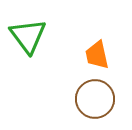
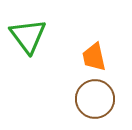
orange trapezoid: moved 3 px left, 2 px down
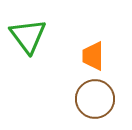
orange trapezoid: moved 1 px left, 1 px up; rotated 12 degrees clockwise
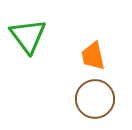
orange trapezoid: rotated 12 degrees counterclockwise
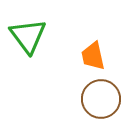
brown circle: moved 6 px right
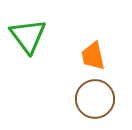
brown circle: moved 6 px left
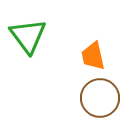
brown circle: moved 5 px right, 1 px up
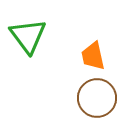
brown circle: moved 3 px left
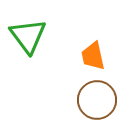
brown circle: moved 2 px down
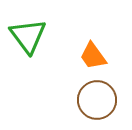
orange trapezoid: rotated 24 degrees counterclockwise
